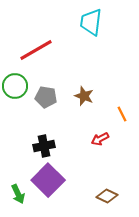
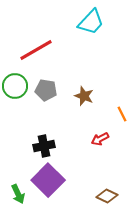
cyan trapezoid: rotated 144 degrees counterclockwise
gray pentagon: moved 7 px up
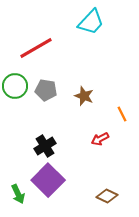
red line: moved 2 px up
black cross: moved 1 px right; rotated 20 degrees counterclockwise
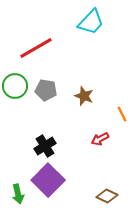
green arrow: rotated 12 degrees clockwise
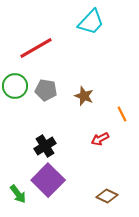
green arrow: rotated 24 degrees counterclockwise
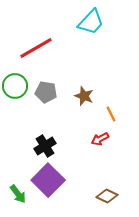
gray pentagon: moved 2 px down
orange line: moved 11 px left
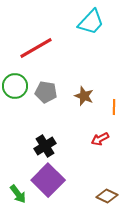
orange line: moved 3 px right, 7 px up; rotated 28 degrees clockwise
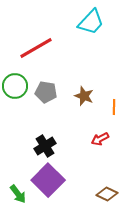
brown diamond: moved 2 px up
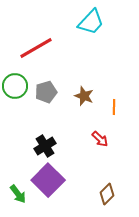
gray pentagon: rotated 25 degrees counterclockwise
red arrow: rotated 108 degrees counterclockwise
brown diamond: rotated 70 degrees counterclockwise
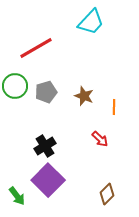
green arrow: moved 1 px left, 2 px down
